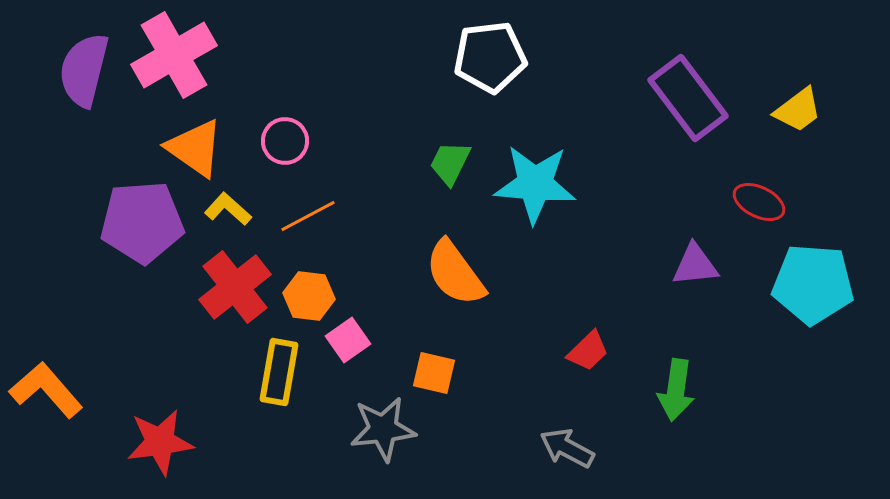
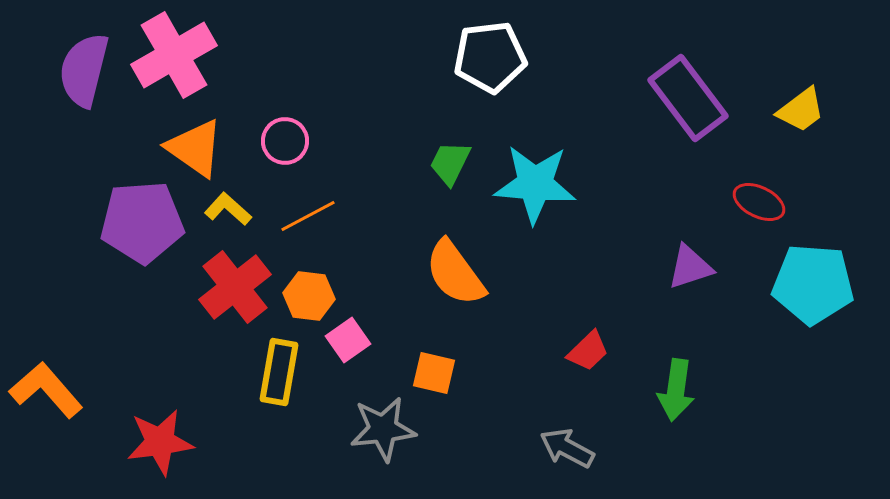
yellow trapezoid: moved 3 px right
purple triangle: moved 5 px left, 2 px down; rotated 12 degrees counterclockwise
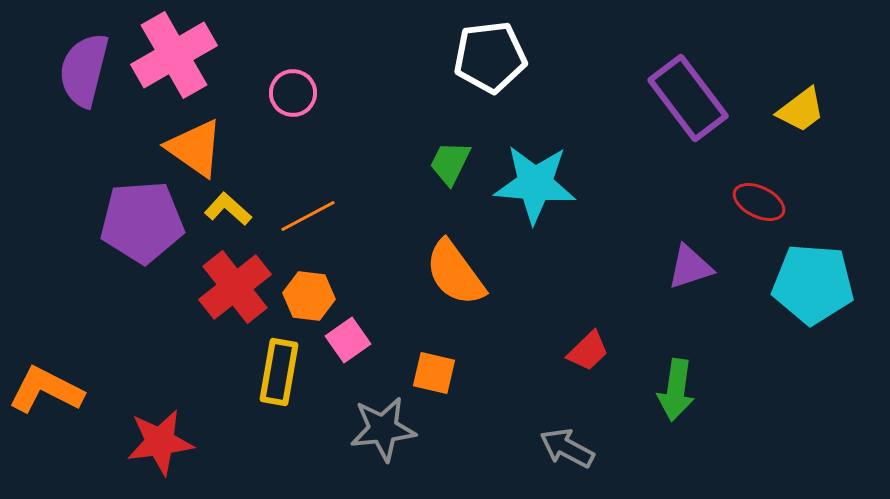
pink circle: moved 8 px right, 48 px up
orange L-shape: rotated 22 degrees counterclockwise
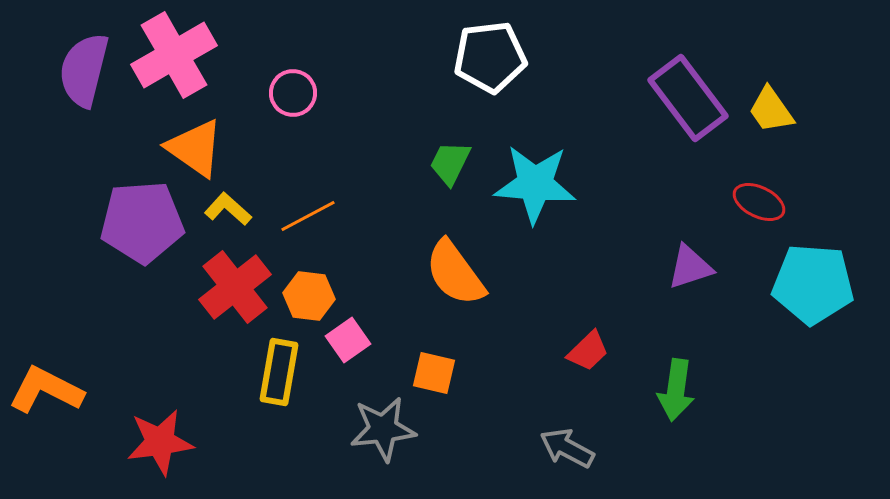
yellow trapezoid: moved 30 px left; rotated 92 degrees clockwise
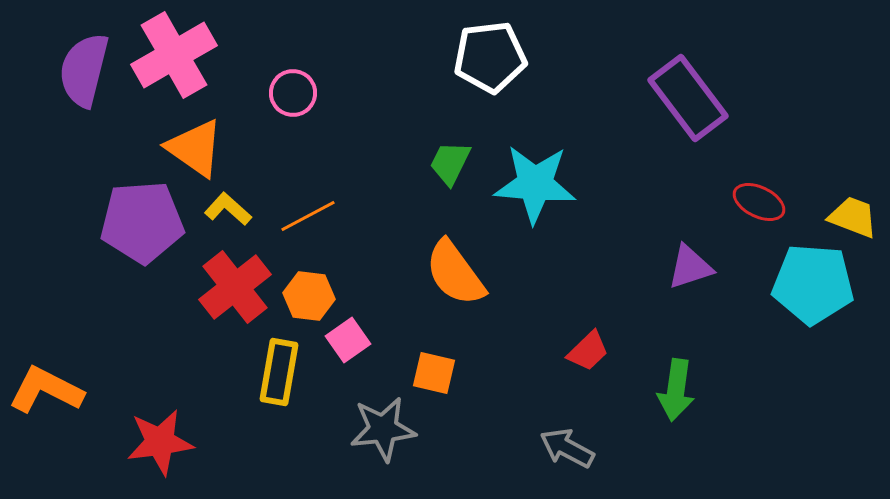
yellow trapezoid: moved 82 px right, 107 px down; rotated 146 degrees clockwise
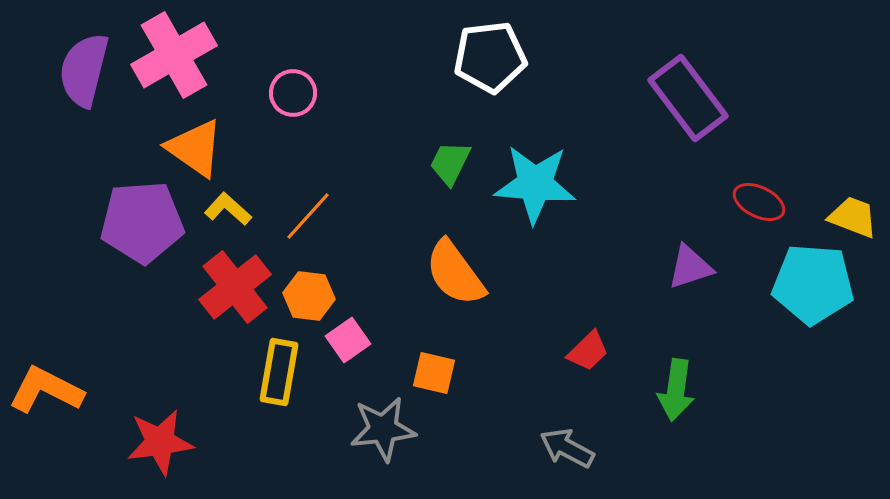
orange line: rotated 20 degrees counterclockwise
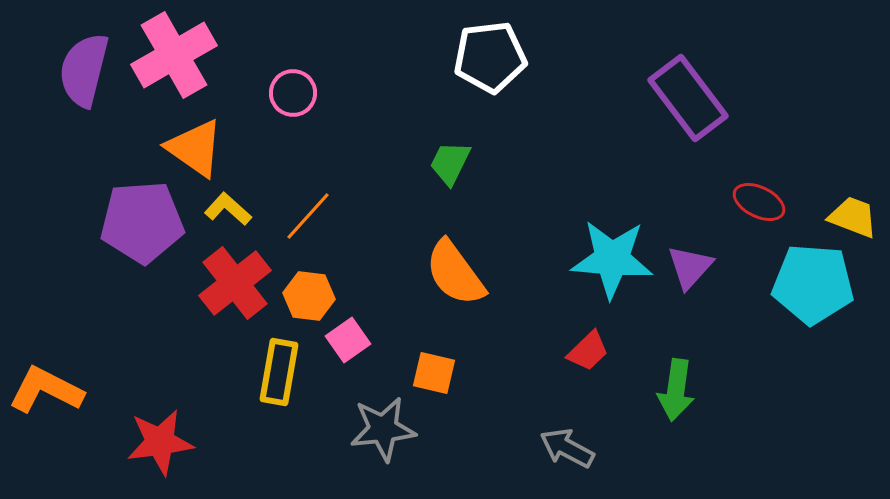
cyan star: moved 77 px right, 75 px down
purple triangle: rotated 30 degrees counterclockwise
red cross: moved 4 px up
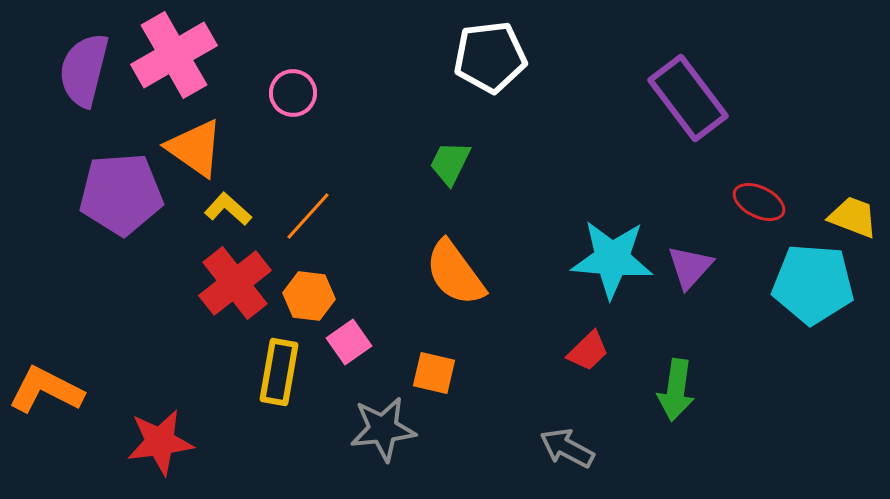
purple pentagon: moved 21 px left, 28 px up
pink square: moved 1 px right, 2 px down
